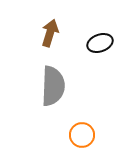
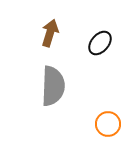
black ellipse: rotated 30 degrees counterclockwise
orange circle: moved 26 px right, 11 px up
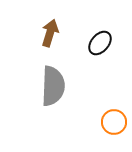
orange circle: moved 6 px right, 2 px up
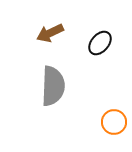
brown arrow: rotated 132 degrees counterclockwise
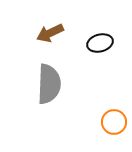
black ellipse: rotated 35 degrees clockwise
gray semicircle: moved 4 px left, 2 px up
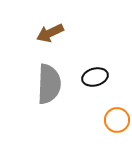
black ellipse: moved 5 px left, 34 px down
orange circle: moved 3 px right, 2 px up
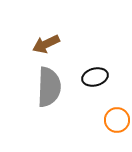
brown arrow: moved 4 px left, 11 px down
gray semicircle: moved 3 px down
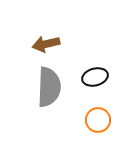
brown arrow: rotated 12 degrees clockwise
orange circle: moved 19 px left
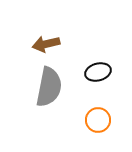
black ellipse: moved 3 px right, 5 px up
gray semicircle: rotated 9 degrees clockwise
